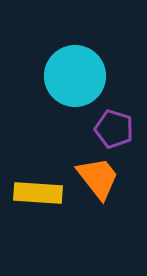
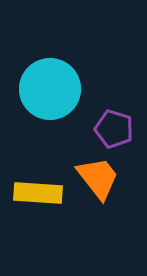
cyan circle: moved 25 px left, 13 px down
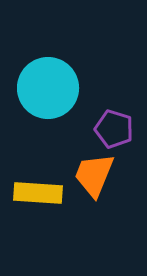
cyan circle: moved 2 px left, 1 px up
orange trapezoid: moved 4 px left, 3 px up; rotated 120 degrees counterclockwise
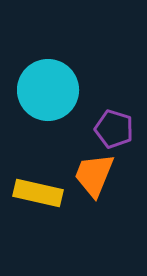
cyan circle: moved 2 px down
yellow rectangle: rotated 9 degrees clockwise
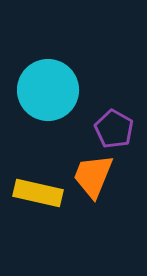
purple pentagon: rotated 12 degrees clockwise
orange trapezoid: moved 1 px left, 1 px down
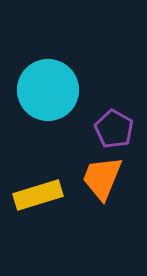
orange trapezoid: moved 9 px right, 2 px down
yellow rectangle: moved 2 px down; rotated 30 degrees counterclockwise
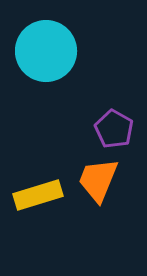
cyan circle: moved 2 px left, 39 px up
orange trapezoid: moved 4 px left, 2 px down
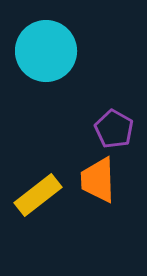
orange trapezoid: rotated 24 degrees counterclockwise
yellow rectangle: rotated 21 degrees counterclockwise
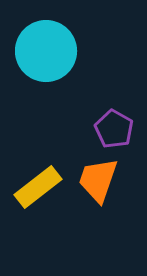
orange trapezoid: rotated 21 degrees clockwise
yellow rectangle: moved 8 px up
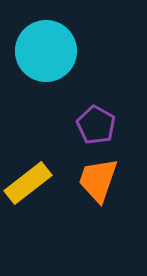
purple pentagon: moved 18 px left, 4 px up
yellow rectangle: moved 10 px left, 4 px up
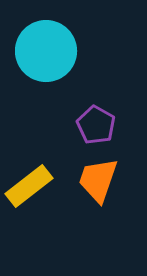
yellow rectangle: moved 1 px right, 3 px down
